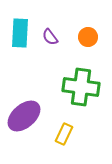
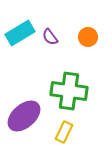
cyan rectangle: rotated 56 degrees clockwise
green cross: moved 12 px left, 4 px down
yellow rectangle: moved 2 px up
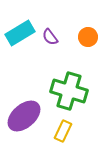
green cross: rotated 9 degrees clockwise
yellow rectangle: moved 1 px left, 1 px up
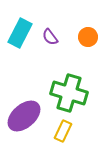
cyan rectangle: rotated 32 degrees counterclockwise
green cross: moved 2 px down
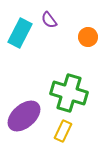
purple semicircle: moved 1 px left, 17 px up
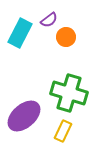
purple semicircle: rotated 90 degrees counterclockwise
orange circle: moved 22 px left
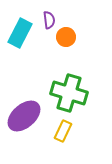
purple semicircle: rotated 60 degrees counterclockwise
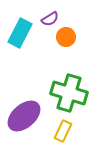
purple semicircle: moved 1 px right, 1 px up; rotated 66 degrees clockwise
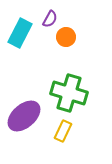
purple semicircle: rotated 30 degrees counterclockwise
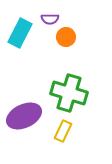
purple semicircle: rotated 60 degrees clockwise
purple ellipse: rotated 16 degrees clockwise
